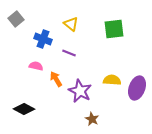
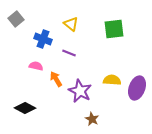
black diamond: moved 1 px right, 1 px up
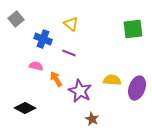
green square: moved 19 px right
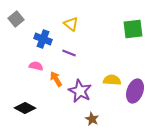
purple ellipse: moved 2 px left, 3 px down
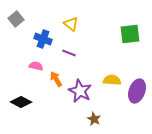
green square: moved 3 px left, 5 px down
purple ellipse: moved 2 px right
black diamond: moved 4 px left, 6 px up
brown star: moved 2 px right
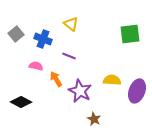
gray square: moved 15 px down
purple line: moved 3 px down
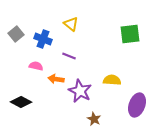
orange arrow: rotated 49 degrees counterclockwise
purple ellipse: moved 14 px down
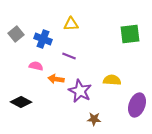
yellow triangle: rotated 42 degrees counterclockwise
brown star: rotated 24 degrees counterclockwise
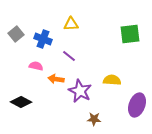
purple line: rotated 16 degrees clockwise
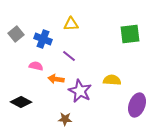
brown star: moved 29 px left
